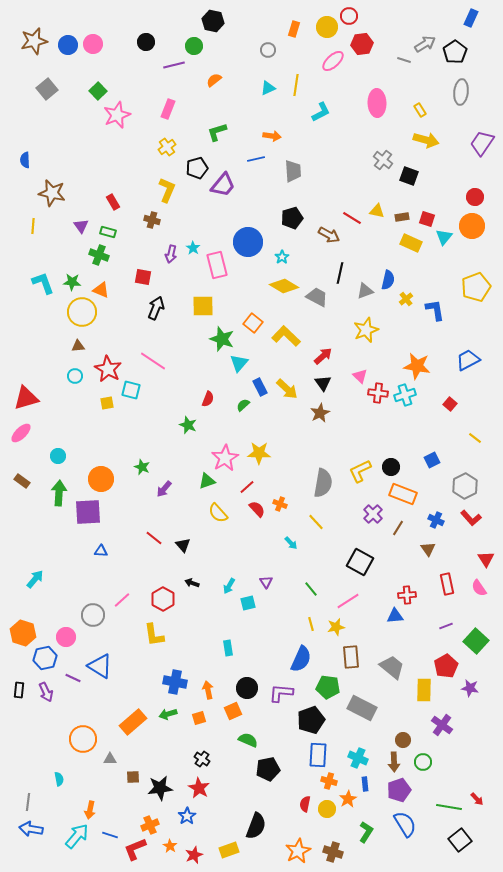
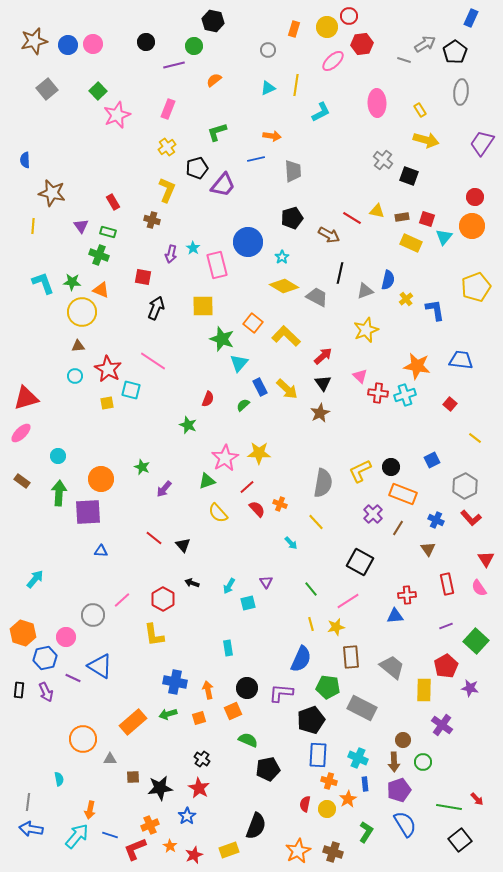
blue trapezoid at (468, 360): moved 7 px left; rotated 35 degrees clockwise
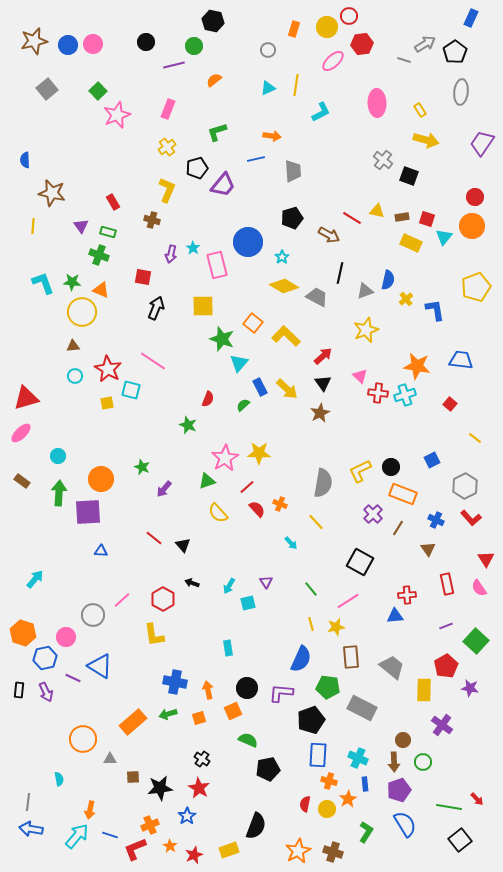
brown triangle at (78, 346): moved 5 px left
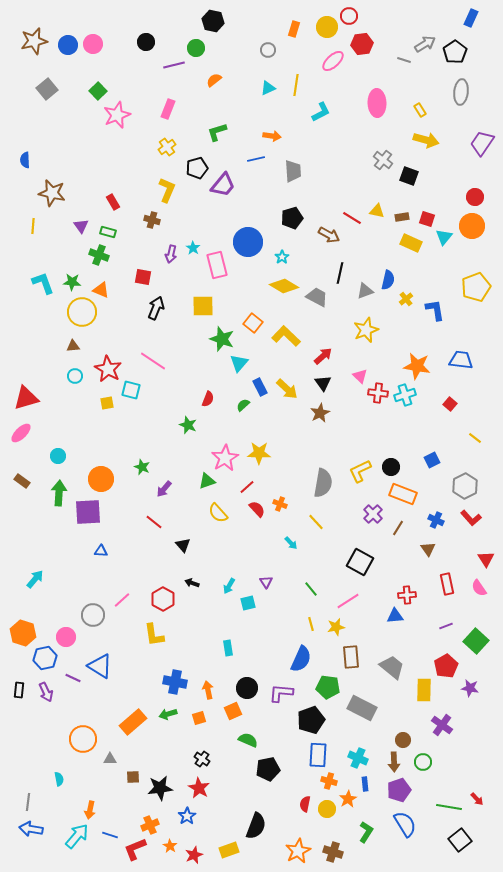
green circle at (194, 46): moved 2 px right, 2 px down
red line at (154, 538): moved 16 px up
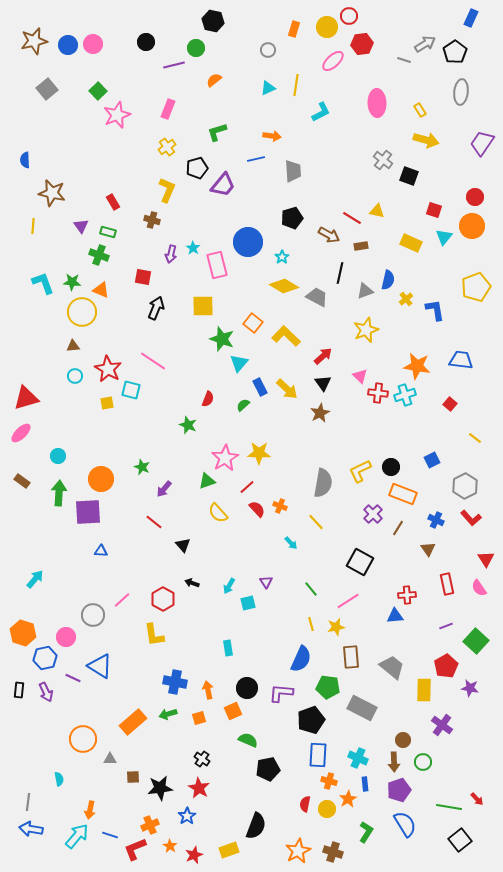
brown rectangle at (402, 217): moved 41 px left, 29 px down
red square at (427, 219): moved 7 px right, 9 px up
orange cross at (280, 504): moved 2 px down
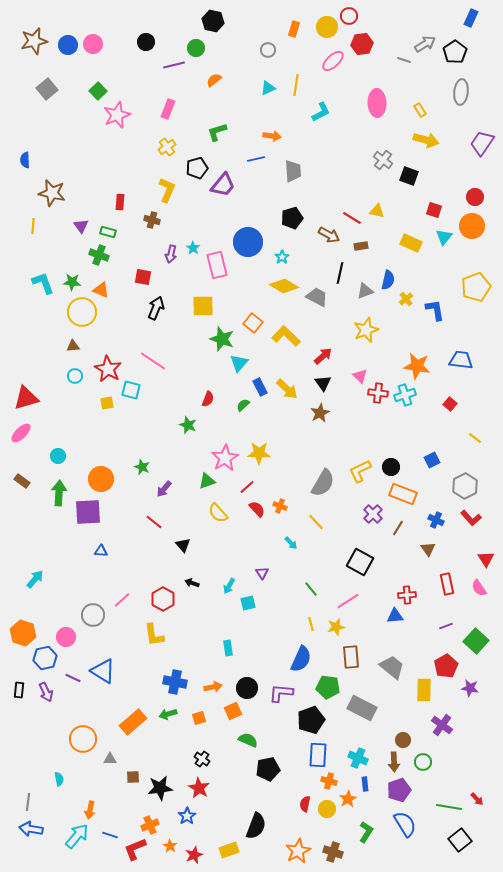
red rectangle at (113, 202): moved 7 px right; rotated 35 degrees clockwise
gray semicircle at (323, 483): rotated 20 degrees clockwise
purple triangle at (266, 582): moved 4 px left, 9 px up
blue triangle at (100, 666): moved 3 px right, 5 px down
orange arrow at (208, 690): moved 5 px right, 3 px up; rotated 90 degrees clockwise
